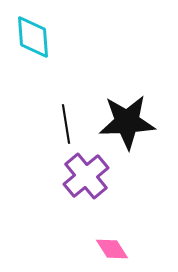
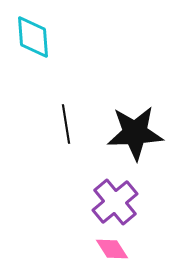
black star: moved 8 px right, 11 px down
purple cross: moved 29 px right, 26 px down
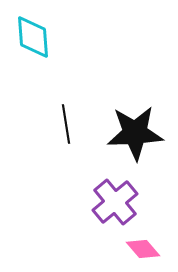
pink diamond: moved 31 px right; rotated 8 degrees counterclockwise
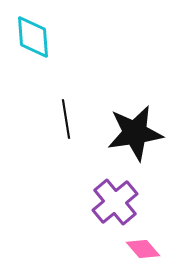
black line: moved 5 px up
black star: rotated 6 degrees counterclockwise
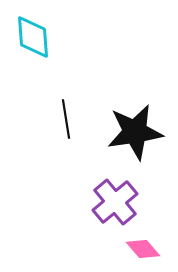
black star: moved 1 px up
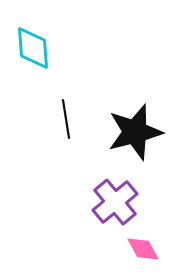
cyan diamond: moved 11 px down
black star: rotated 6 degrees counterclockwise
pink diamond: rotated 12 degrees clockwise
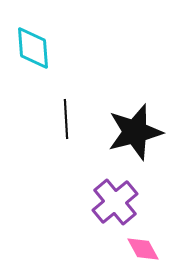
black line: rotated 6 degrees clockwise
